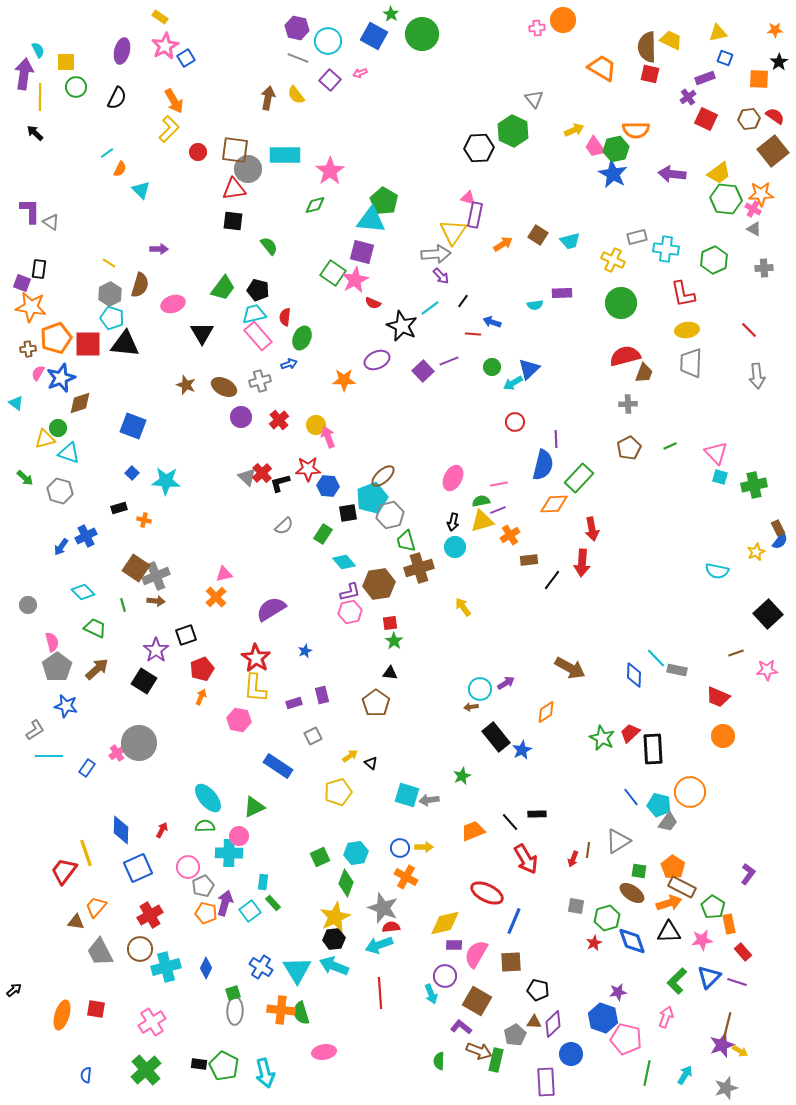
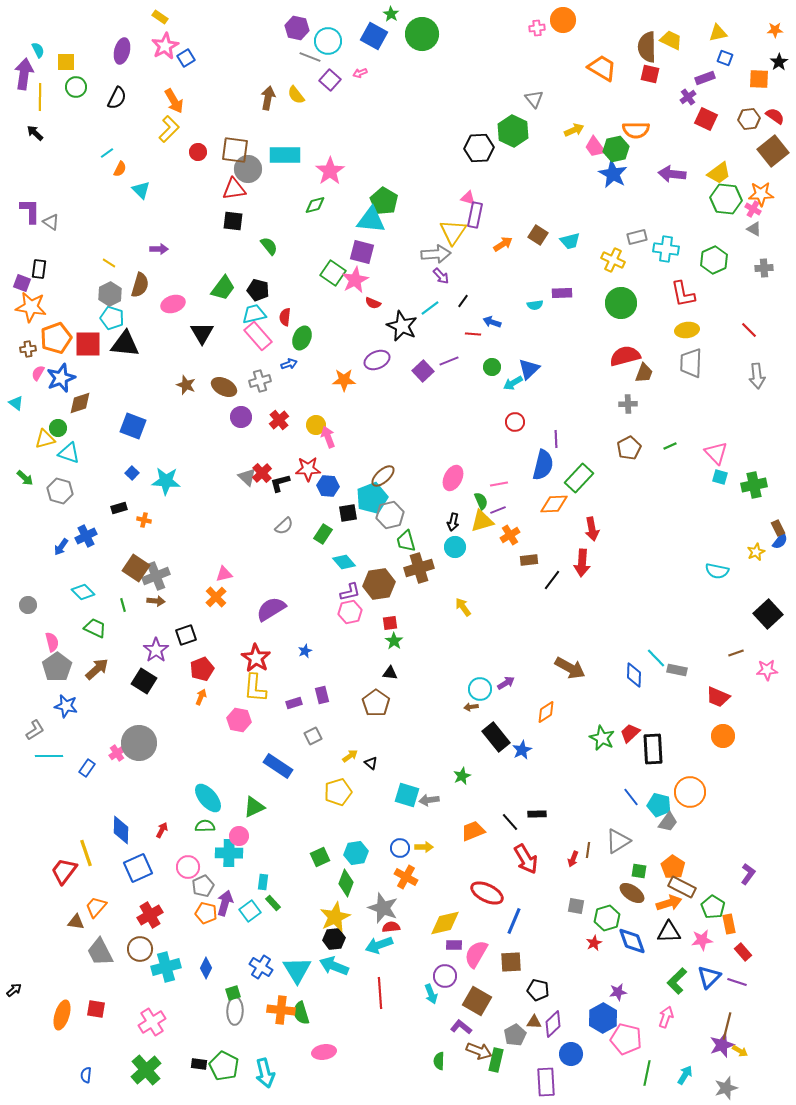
gray line at (298, 58): moved 12 px right, 1 px up
green semicircle at (481, 501): rotated 78 degrees clockwise
blue hexagon at (603, 1018): rotated 12 degrees clockwise
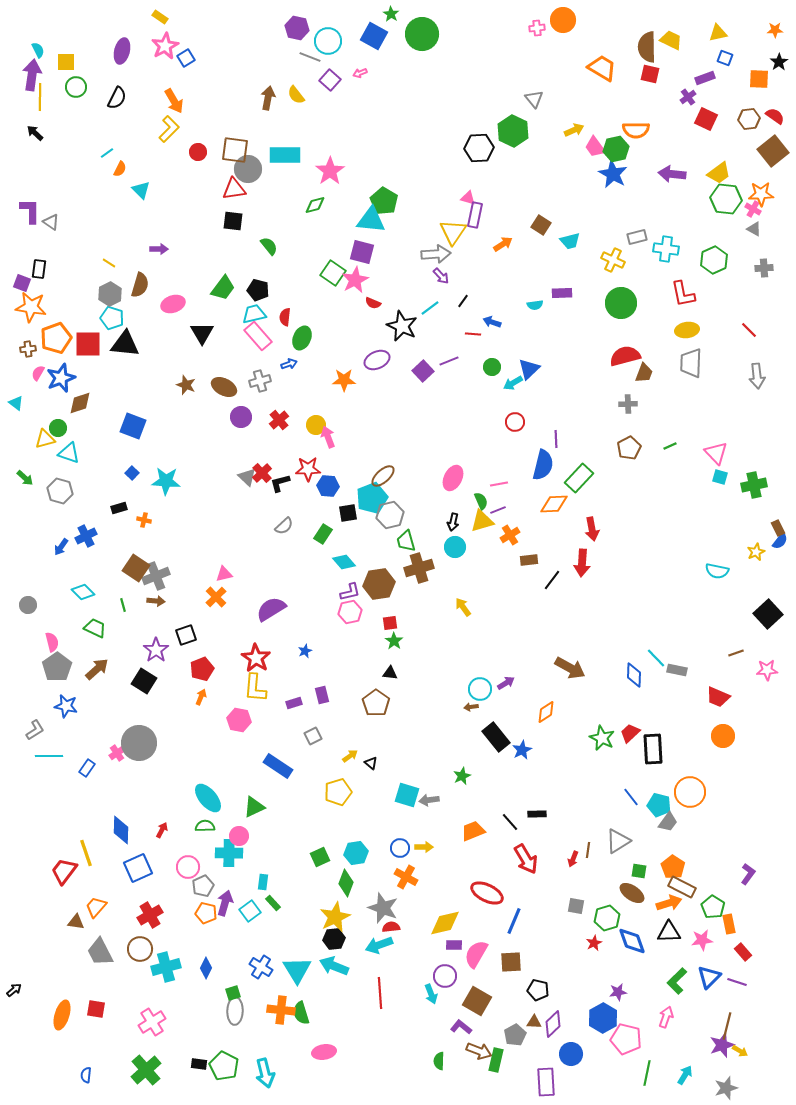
purple arrow at (24, 74): moved 8 px right, 1 px down
brown square at (538, 235): moved 3 px right, 10 px up
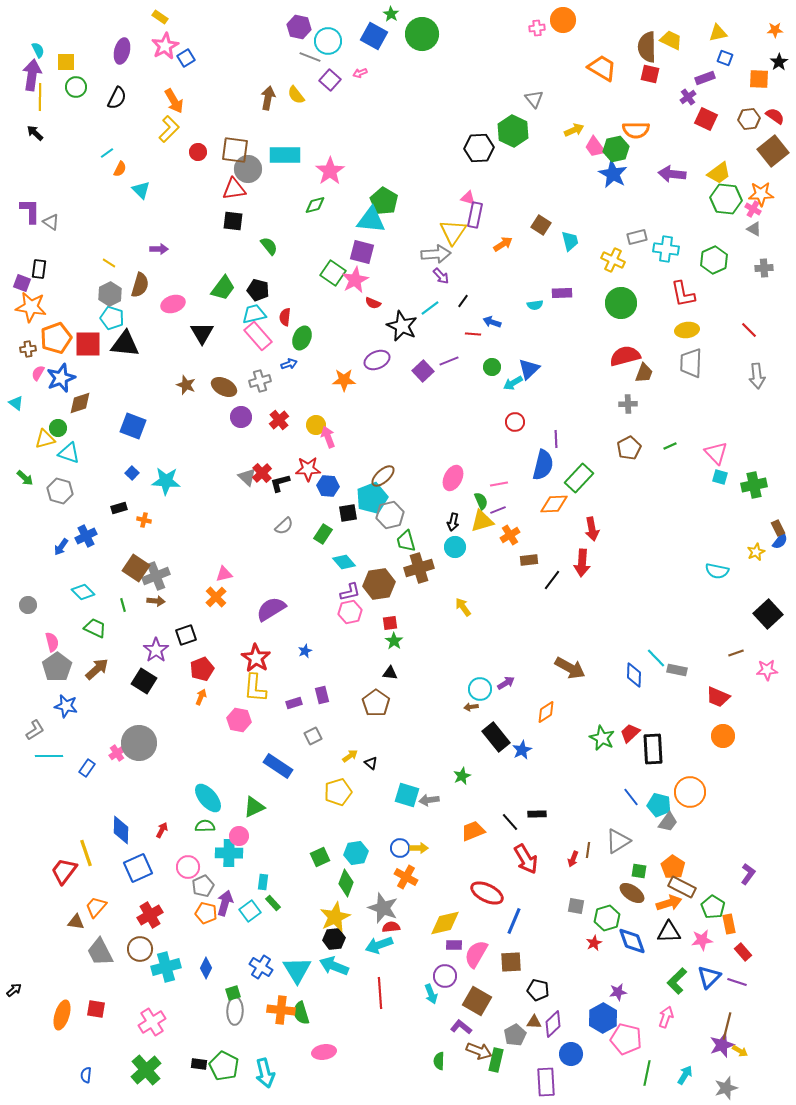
purple hexagon at (297, 28): moved 2 px right, 1 px up
cyan trapezoid at (570, 241): rotated 90 degrees counterclockwise
yellow arrow at (424, 847): moved 5 px left, 1 px down
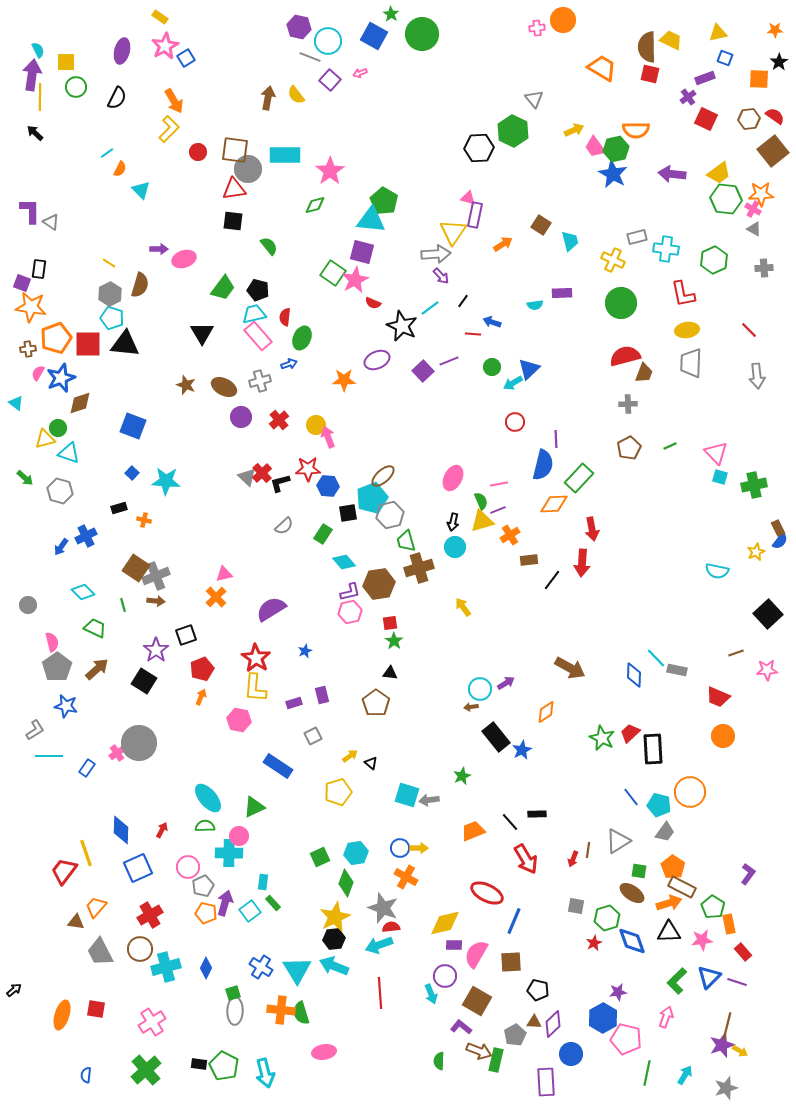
pink ellipse at (173, 304): moved 11 px right, 45 px up
gray trapezoid at (668, 822): moved 3 px left, 10 px down
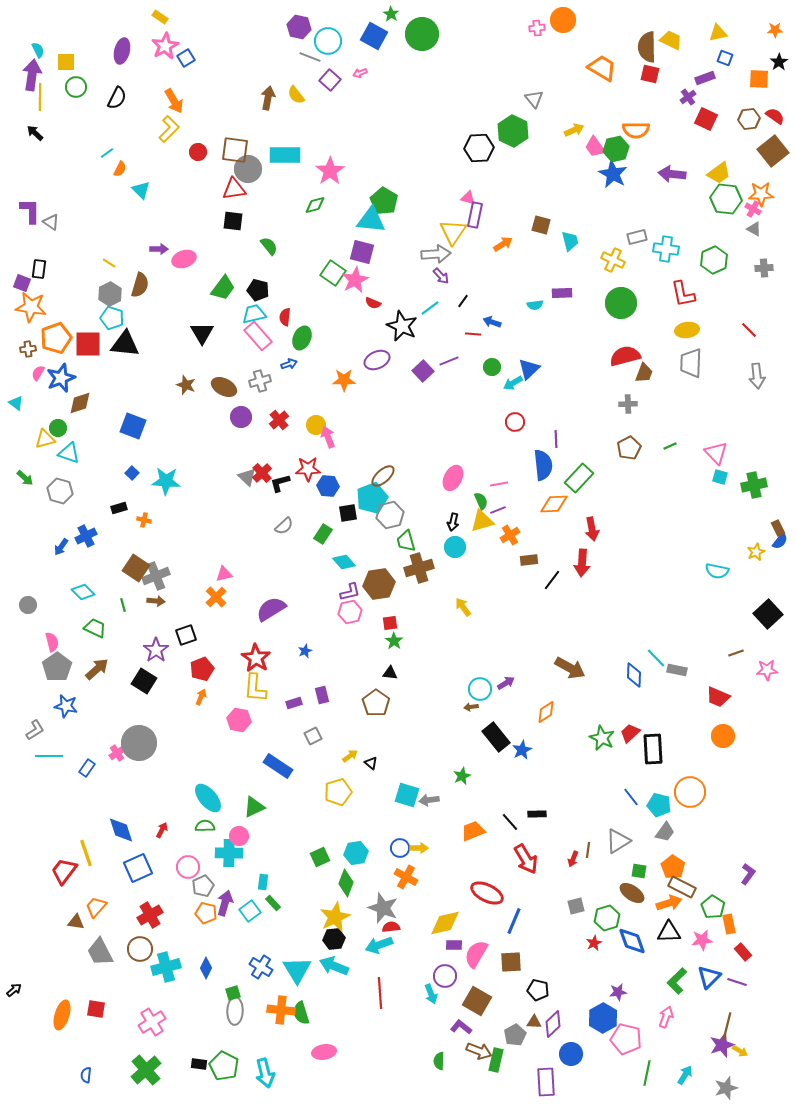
brown square at (541, 225): rotated 18 degrees counterclockwise
blue semicircle at (543, 465): rotated 20 degrees counterclockwise
blue diamond at (121, 830): rotated 20 degrees counterclockwise
gray square at (576, 906): rotated 24 degrees counterclockwise
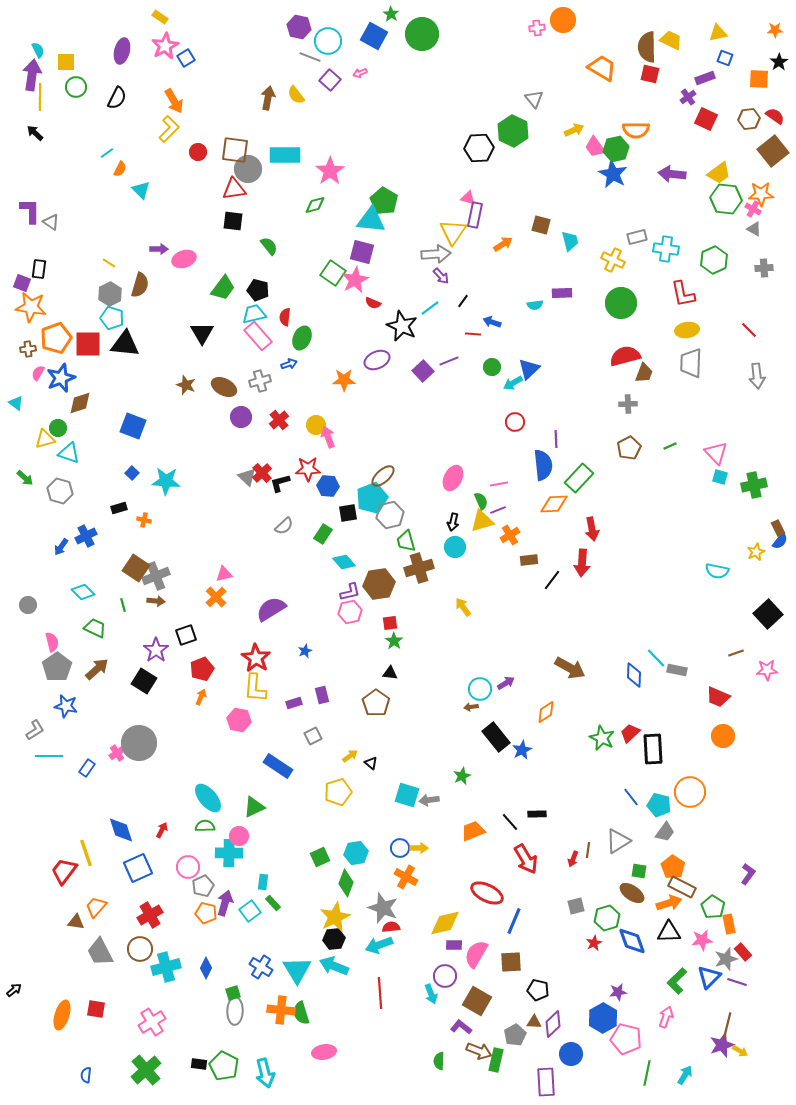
gray star at (726, 1088): moved 129 px up
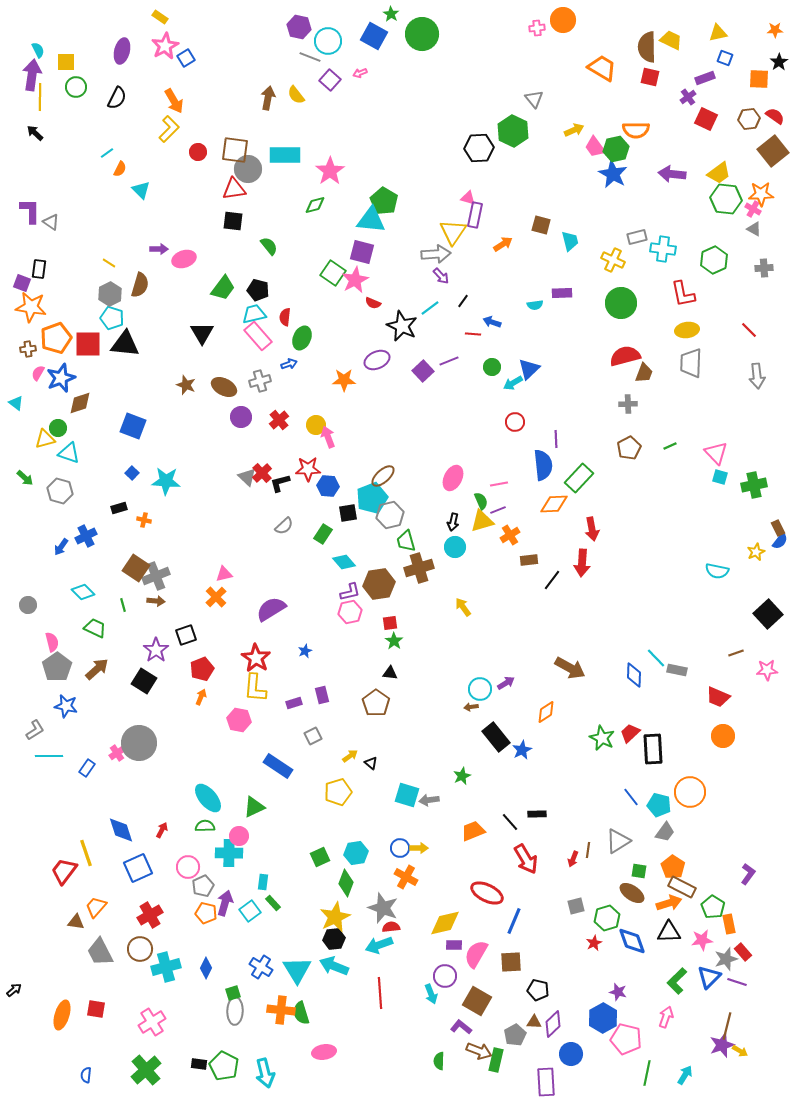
red square at (650, 74): moved 3 px down
cyan cross at (666, 249): moved 3 px left
purple star at (618, 992): rotated 24 degrees clockwise
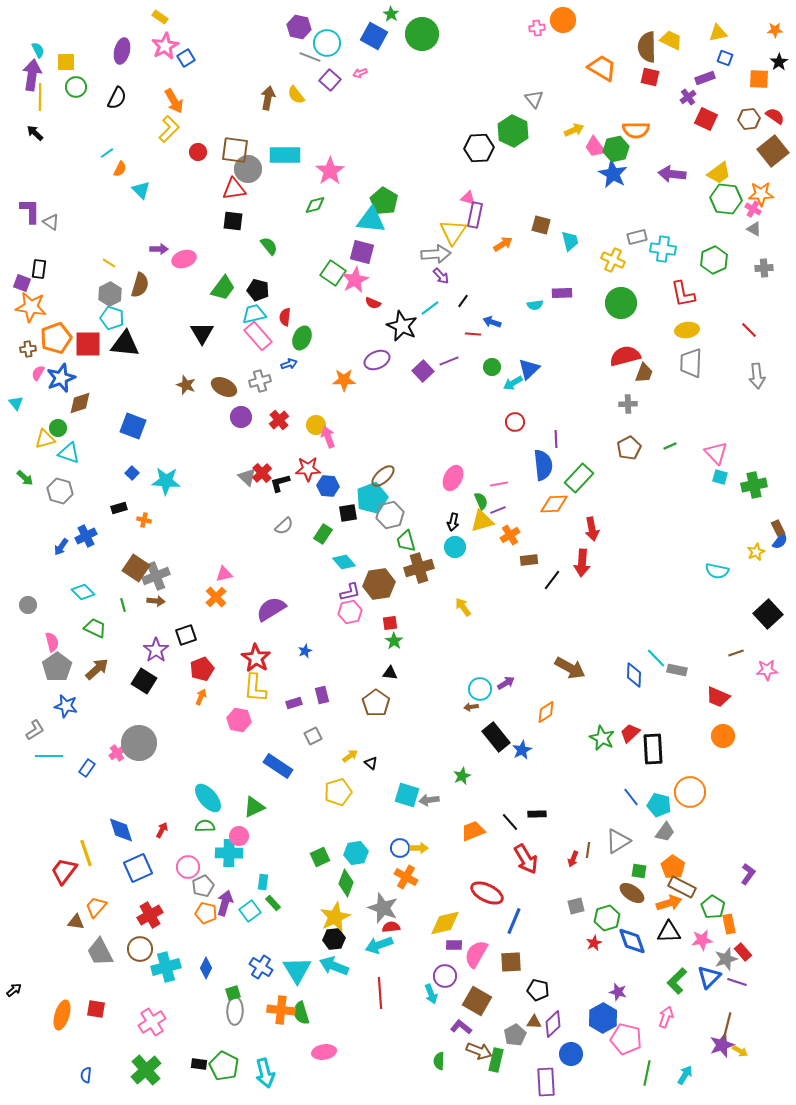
cyan circle at (328, 41): moved 1 px left, 2 px down
cyan triangle at (16, 403): rotated 14 degrees clockwise
